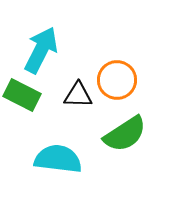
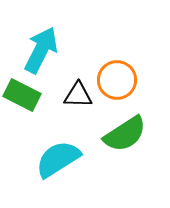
cyan semicircle: rotated 39 degrees counterclockwise
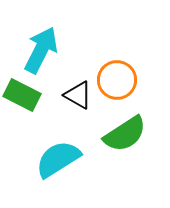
black triangle: rotated 28 degrees clockwise
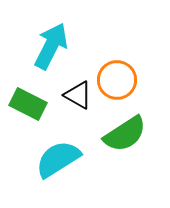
cyan arrow: moved 10 px right, 4 px up
green rectangle: moved 6 px right, 9 px down
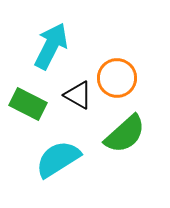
orange circle: moved 2 px up
green semicircle: rotated 9 degrees counterclockwise
